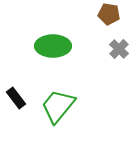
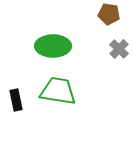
black rectangle: moved 2 px down; rotated 25 degrees clockwise
green trapezoid: moved 15 px up; rotated 60 degrees clockwise
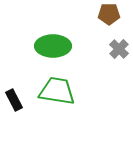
brown pentagon: rotated 10 degrees counterclockwise
green trapezoid: moved 1 px left
black rectangle: moved 2 px left; rotated 15 degrees counterclockwise
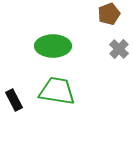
brown pentagon: rotated 20 degrees counterclockwise
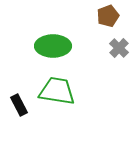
brown pentagon: moved 1 px left, 2 px down
gray cross: moved 1 px up
black rectangle: moved 5 px right, 5 px down
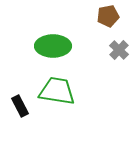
brown pentagon: rotated 10 degrees clockwise
gray cross: moved 2 px down
black rectangle: moved 1 px right, 1 px down
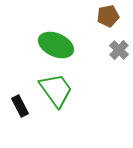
green ellipse: moved 3 px right, 1 px up; rotated 24 degrees clockwise
green trapezoid: moved 1 px left, 1 px up; rotated 45 degrees clockwise
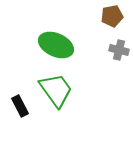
brown pentagon: moved 4 px right
gray cross: rotated 30 degrees counterclockwise
